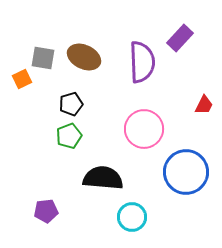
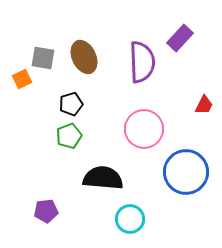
brown ellipse: rotated 40 degrees clockwise
cyan circle: moved 2 px left, 2 px down
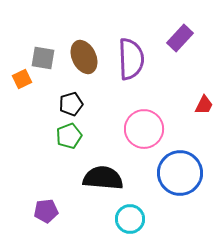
purple semicircle: moved 11 px left, 3 px up
blue circle: moved 6 px left, 1 px down
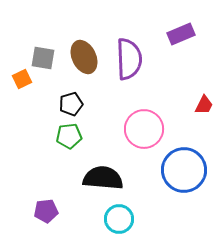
purple rectangle: moved 1 px right, 4 px up; rotated 24 degrees clockwise
purple semicircle: moved 2 px left
green pentagon: rotated 15 degrees clockwise
blue circle: moved 4 px right, 3 px up
cyan circle: moved 11 px left
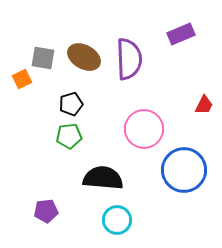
brown ellipse: rotated 36 degrees counterclockwise
cyan circle: moved 2 px left, 1 px down
